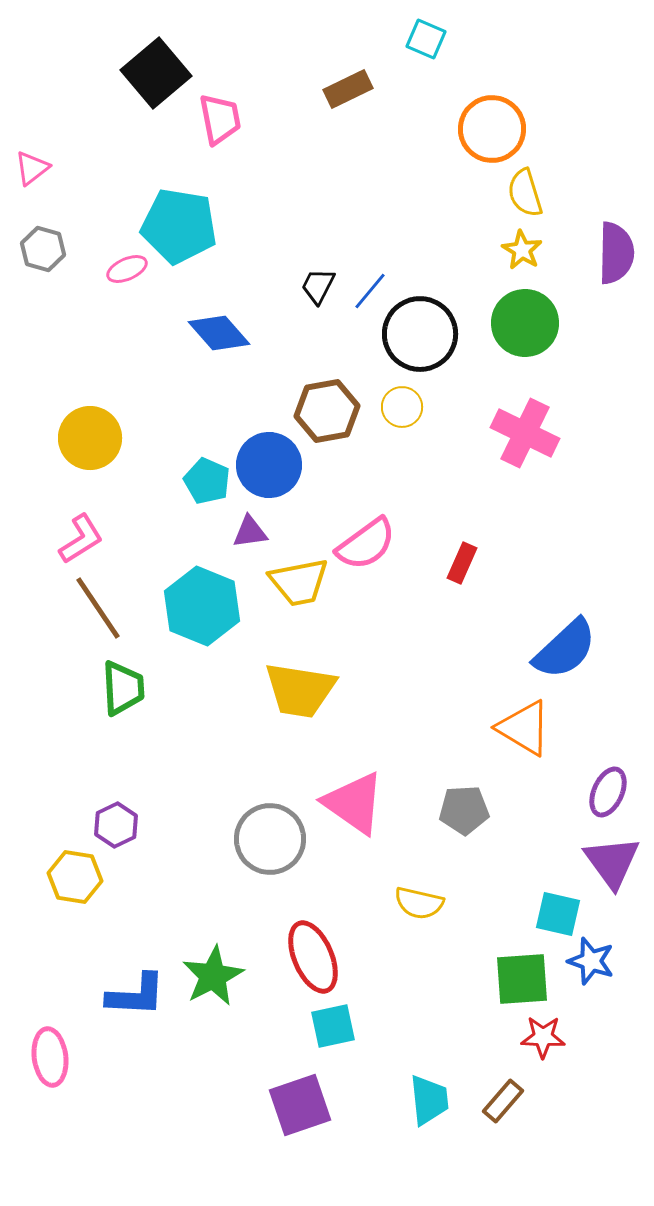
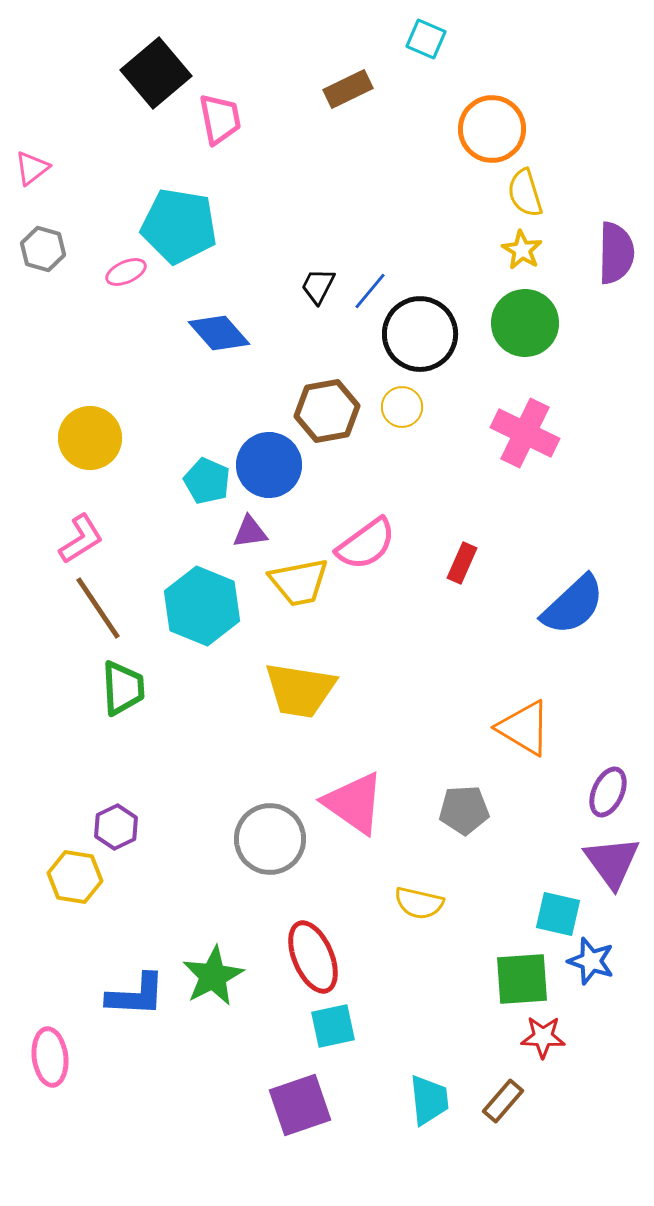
pink ellipse at (127, 269): moved 1 px left, 3 px down
blue semicircle at (565, 649): moved 8 px right, 44 px up
purple hexagon at (116, 825): moved 2 px down
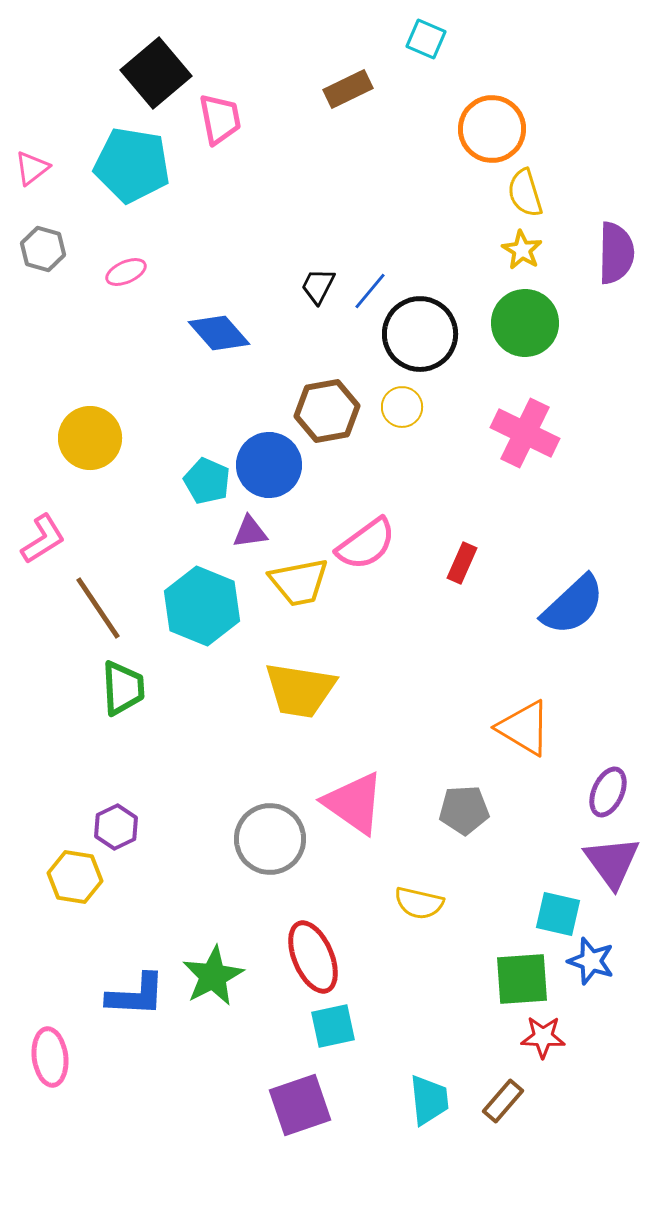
cyan pentagon at (179, 226): moved 47 px left, 61 px up
pink L-shape at (81, 539): moved 38 px left
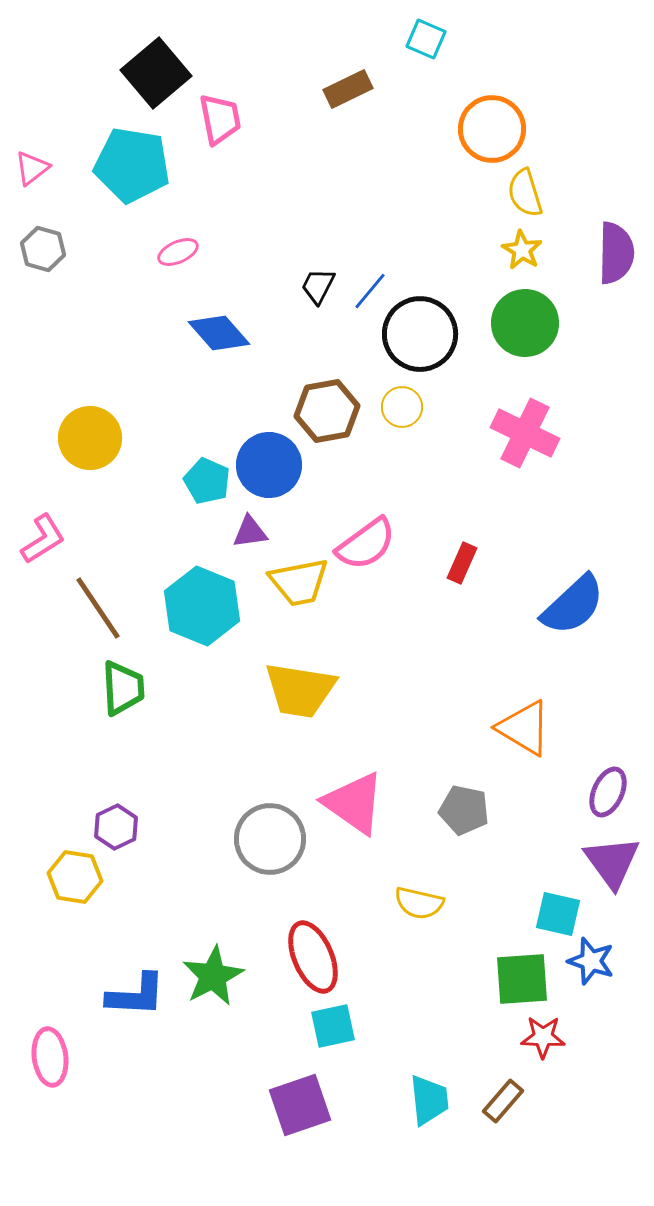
pink ellipse at (126, 272): moved 52 px right, 20 px up
gray pentagon at (464, 810): rotated 15 degrees clockwise
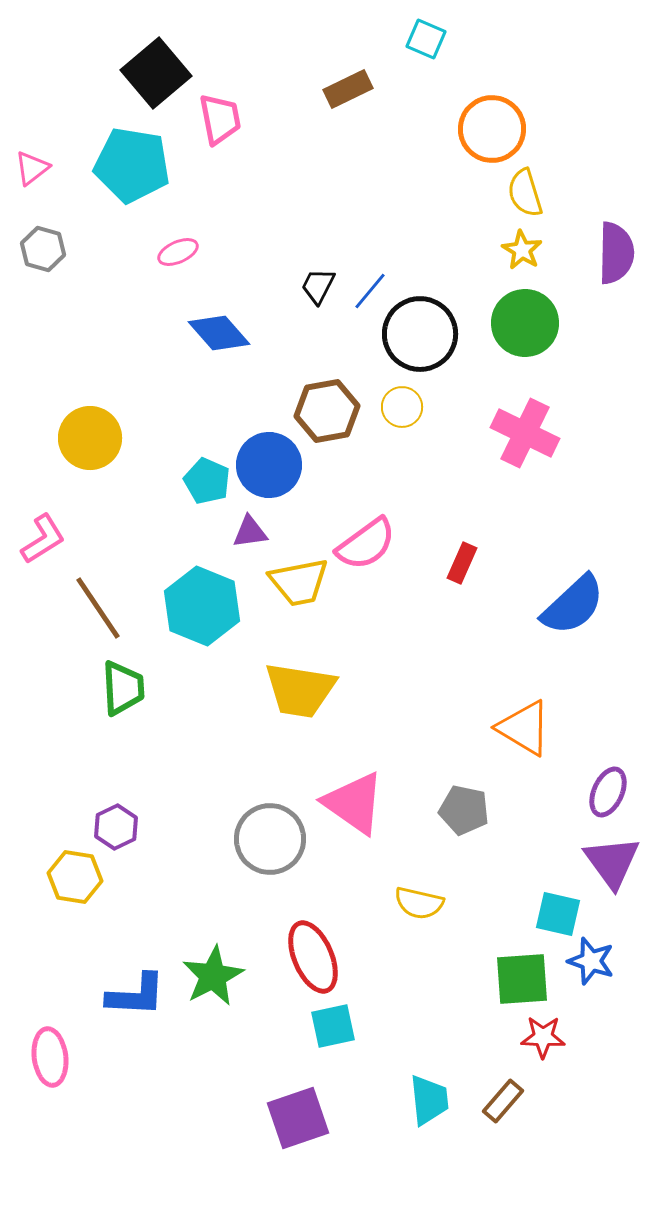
purple square at (300, 1105): moved 2 px left, 13 px down
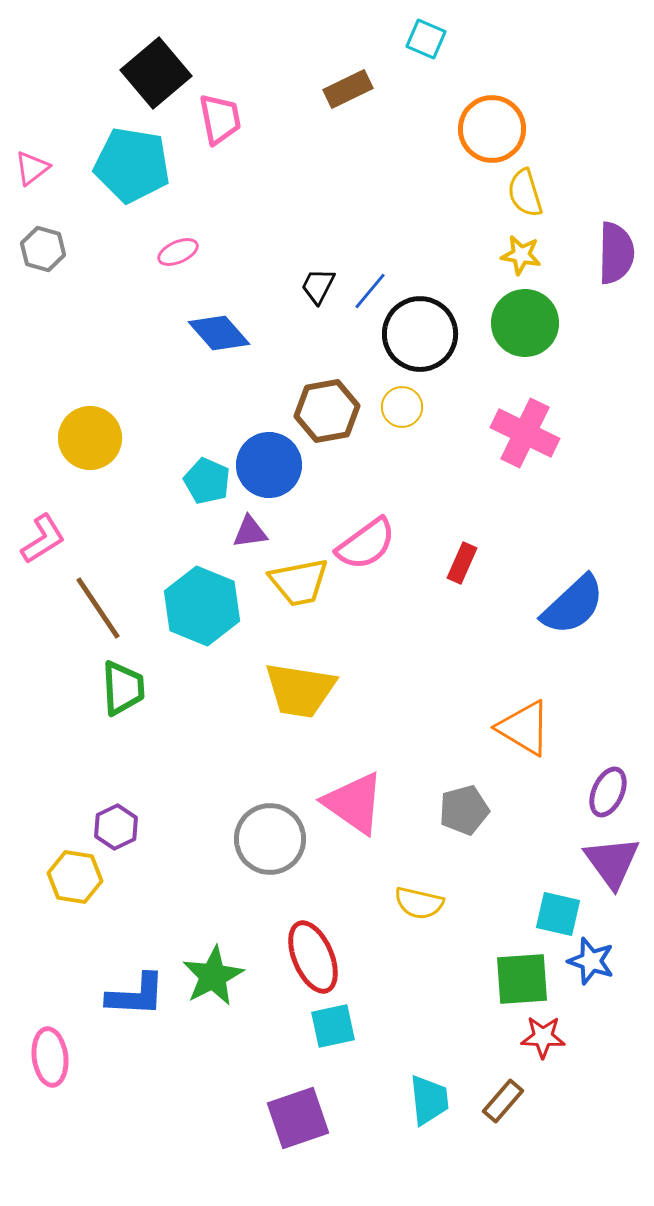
yellow star at (522, 250): moved 1 px left, 5 px down; rotated 21 degrees counterclockwise
gray pentagon at (464, 810): rotated 27 degrees counterclockwise
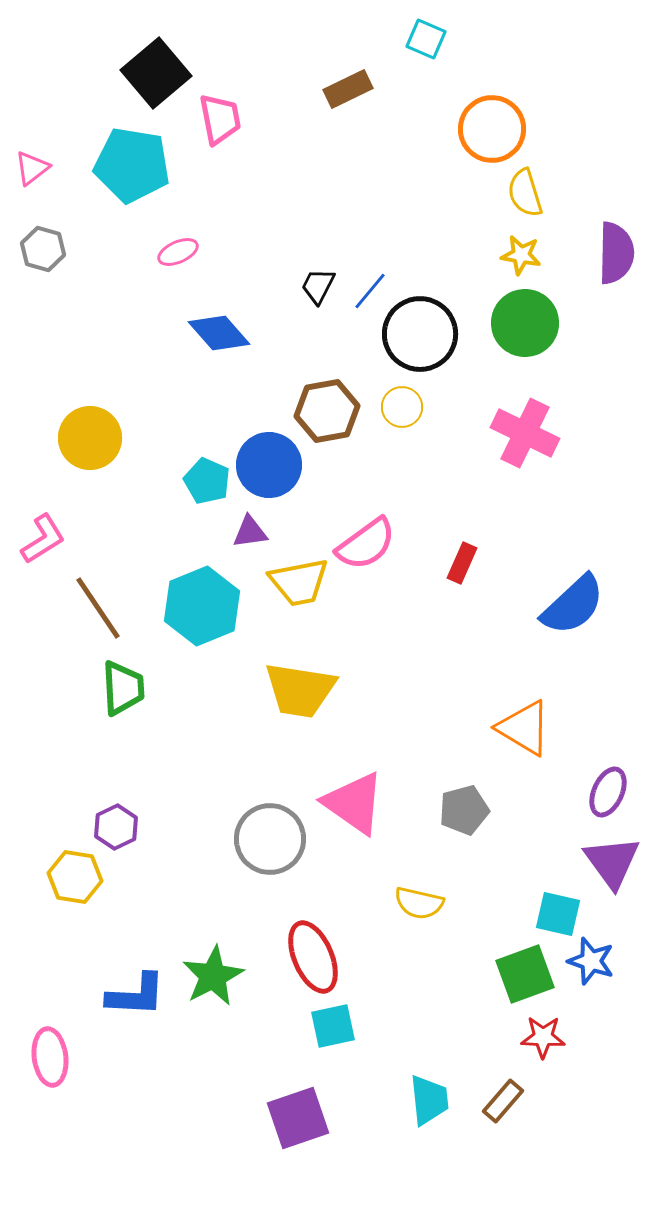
cyan hexagon at (202, 606): rotated 16 degrees clockwise
green square at (522, 979): moved 3 px right, 5 px up; rotated 16 degrees counterclockwise
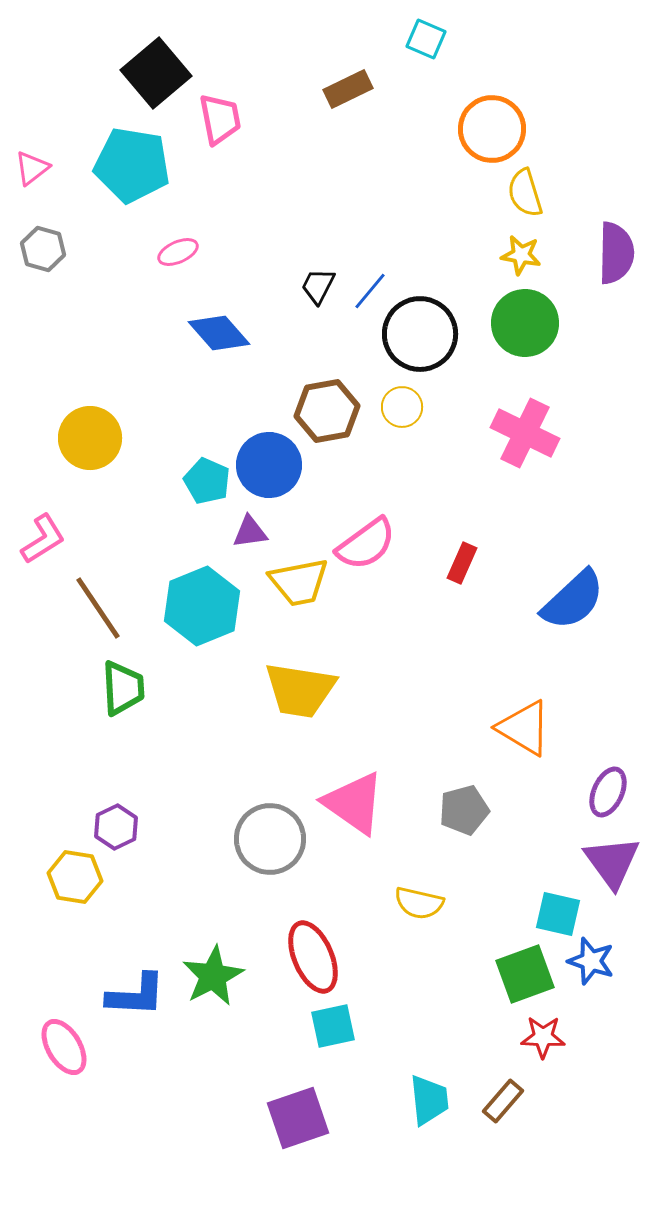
blue semicircle at (573, 605): moved 5 px up
pink ellipse at (50, 1057): moved 14 px right, 10 px up; rotated 24 degrees counterclockwise
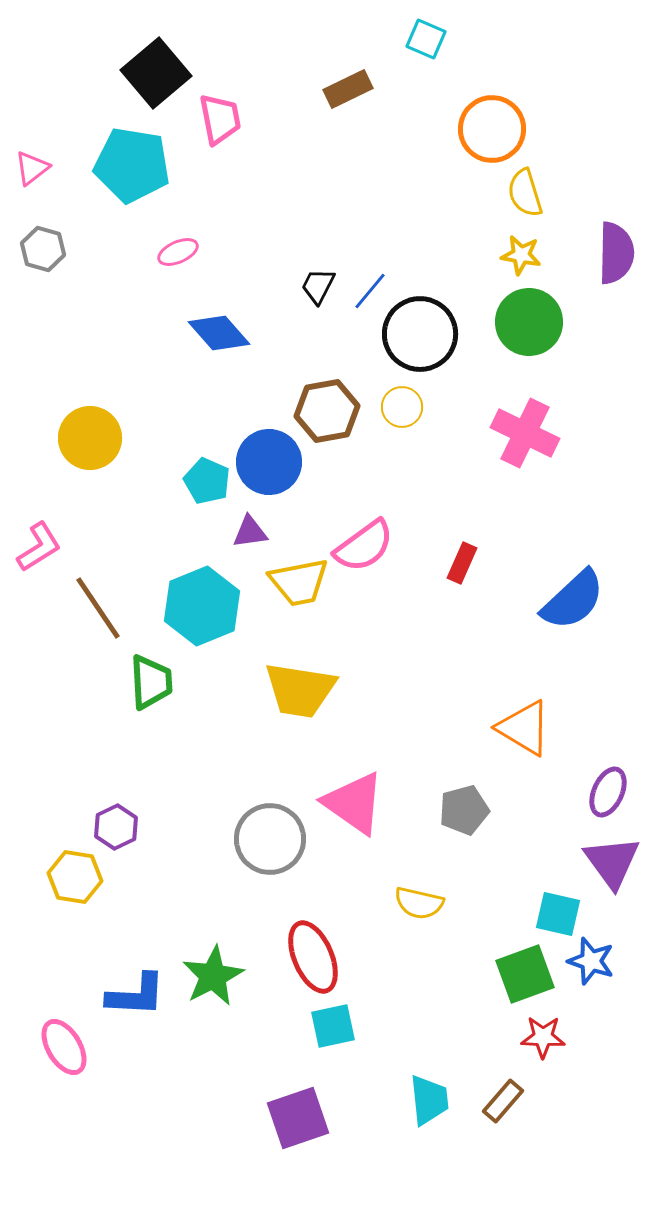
green circle at (525, 323): moved 4 px right, 1 px up
blue circle at (269, 465): moved 3 px up
pink L-shape at (43, 539): moved 4 px left, 8 px down
pink semicircle at (366, 544): moved 2 px left, 2 px down
green trapezoid at (123, 688): moved 28 px right, 6 px up
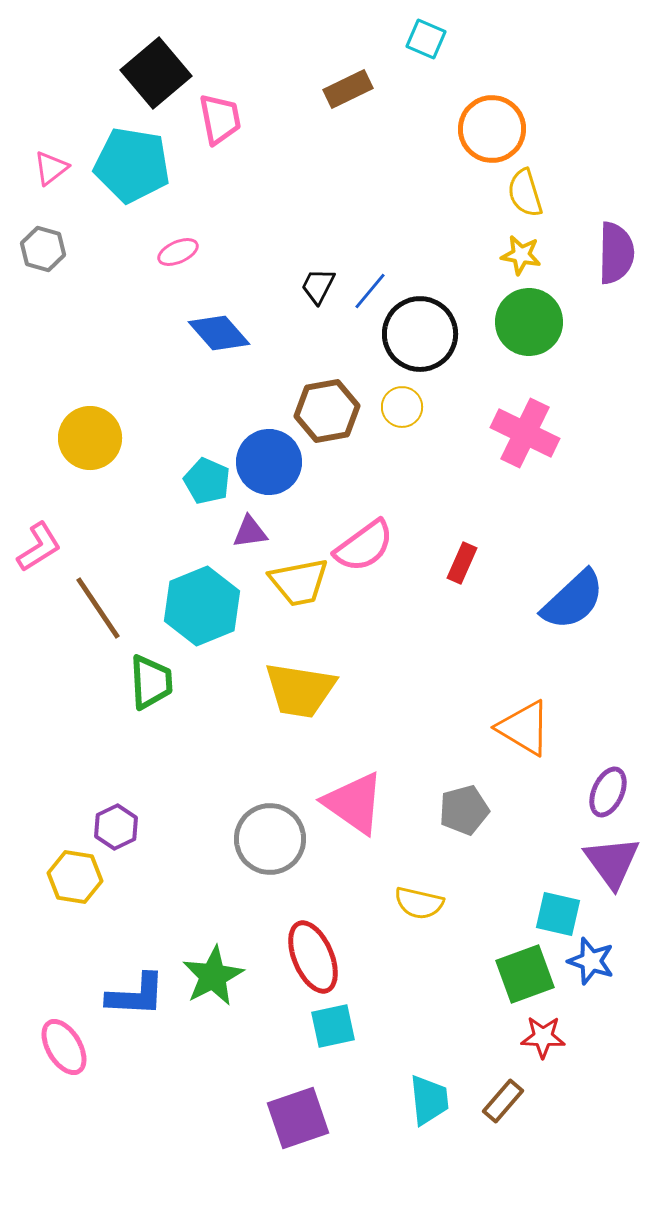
pink triangle at (32, 168): moved 19 px right
